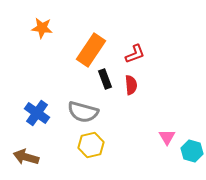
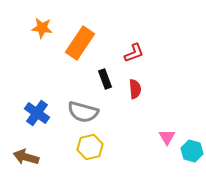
orange rectangle: moved 11 px left, 7 px up
red L-shape: moved 1 px left, 1 px up
red semicircle: moved 4 px right, 4 px down
yellow hexagon: moved 1 px left, 2 px down
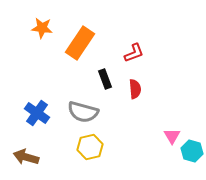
pink triangle: moved 5 px right, 1 px up
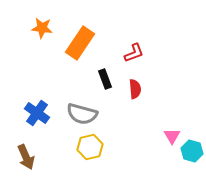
gray semicircle: moved 1 px left, 2 px down
brown arrow: rotated 130 degrees counterclockwise
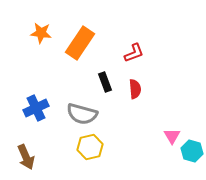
orange star: moved 1 px left, 5 px down
black rectangle: moved 3 px down
blue cross: moved 1 px left, 5 px up; rotated 30 degrees clockwise
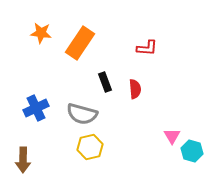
red L-shape: moved 13 px right, 5 px up; rotated 25 degrees clockwise
brown arrow: moved 3 px left, 3 px down; rotated 25 degrees clockwise
